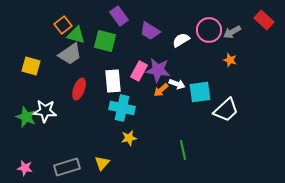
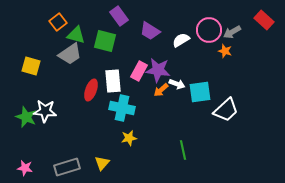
orange square: moved 5 px left, 3 px up
orange star: moved 5 px left, 9 px up
red ellipse: moved 12 px right, 1 px down
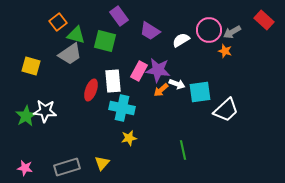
green star: moved 1 px up; rotated 20 degrees clockwise
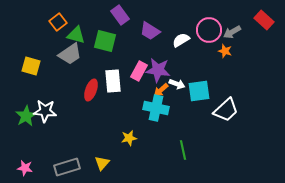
purple rectangle: moved 1 px right, 1 px up
cyan square: moved 1 px left, 1 px up
cyan cross: moved 34 px right
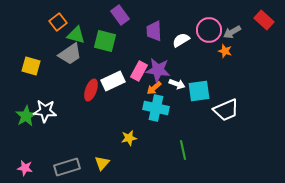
purple trapezoid: moved 4 px right; rotated 55 degrees clockwise
white rectangle: rotated 70 degrees clockwise
orange arrow: moved 7 px left, 2 px up
white trapezoid: rotated 20 degrees clockwise
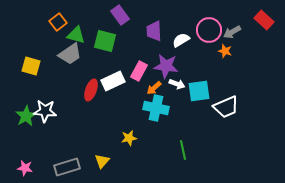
purple star: moved 8 px right, 4 px up
white trapezoid: moved 3 px up
yellow triangle: moved 2 px up
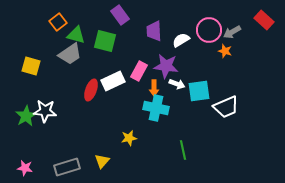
orange arrow: rotated 49 degrees counterclockwise
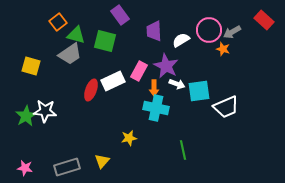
orange star: moved 2 px left, 2 px up
purple star: rotated 20 degrees clockwise
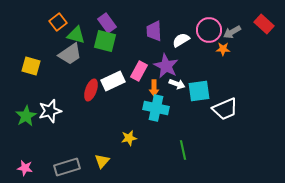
purple rectangle: moved 13 px left, 8 px down
red rectangle: moved 4 px down
orange star: rotated 16 degrees counterclockwise
white trapezoid: moved 1 px left, 2 px down
white star: moved 5 px right; rotated 20 degrees counterclockwise
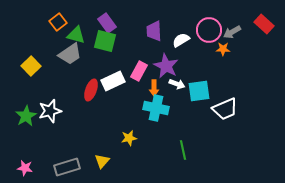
yellow square: rotated 30 degrees clockwise
